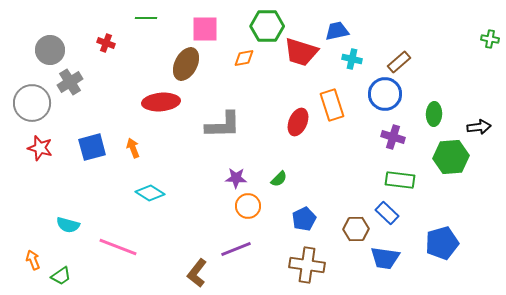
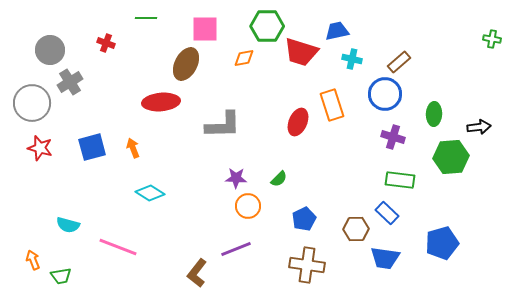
green cross at (490, 39): moved 2 px right
green trapezoid at (61, 276): rotated 25 degrees clockwise
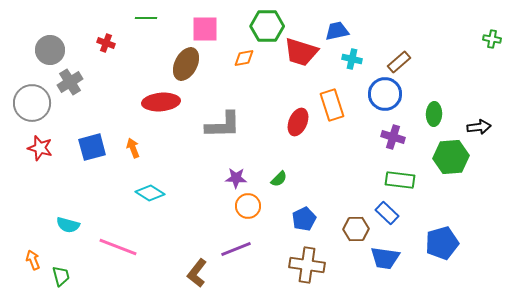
green trapezoid at (61, 276): rotated 95 degrees counterclockwise
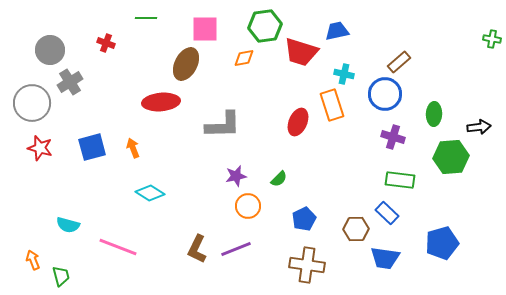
green hexagon at (267, 26): moved 2 px left; rotated 8 degrees counterclockwise
cyan cross at (352, 59): moved 8 px left, 15 px down
purple star at (236, 178): moved 2 px up; rotated 15 degrees counterclockwise
brown L-shape at (197, 273): moved 24 px up; rotated 12 degrees counterclockwise
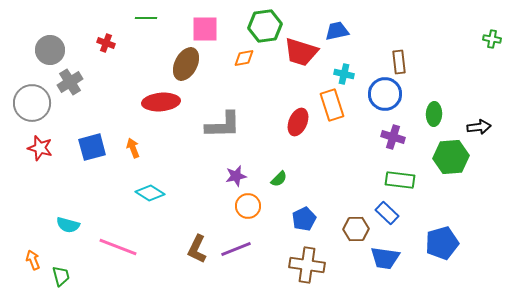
brown rectangle at (399, 62): rotated 55 degrees counterclockwise
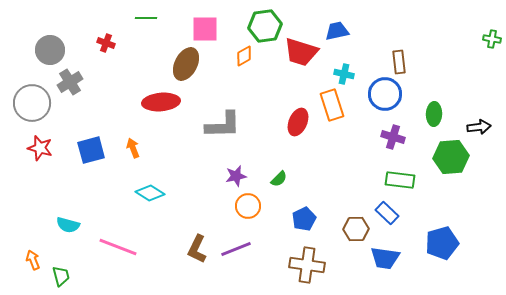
orange diamond at (244, 58): moved 2 px up; rotated 20 degrees counterclockwise
blue square at (92, 147): moved 1 px left, 3 px down
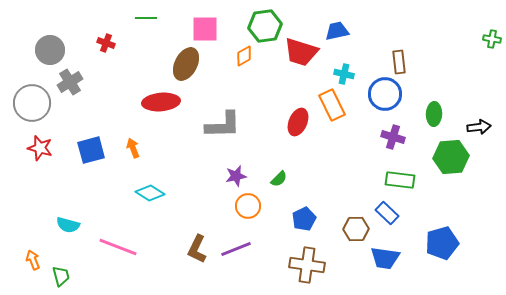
orange rectangle at (332, 105): rotated 8 degrees counterclockwise
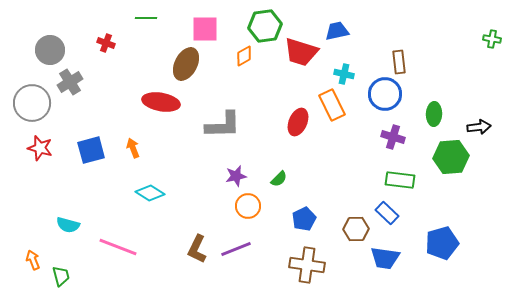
red ellipse at (161, 102): rotated 15 degrees clockwise
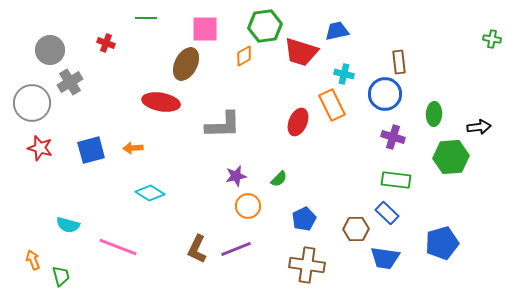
orange arrow at (133, 148): rotated 72 degrees counterclockwise
green rectangle at (400, 180): moved 4 px left
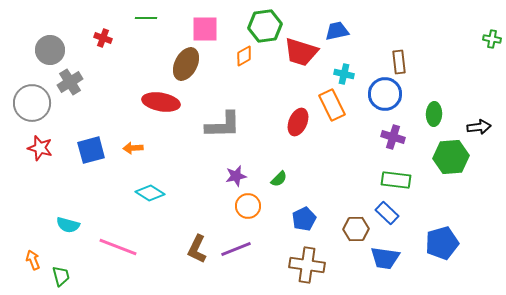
red cross at (106, 43): moved 3 px left, 5 px up
